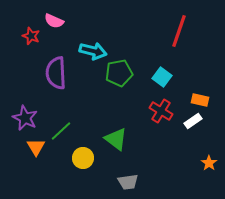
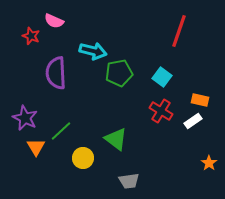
gray trapezoid: moved 1 px right, 1 px up
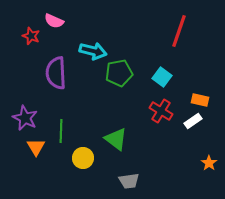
green line: rotated 45 degrees counterclockwise
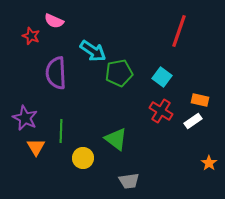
cyan arrow: rotated 20 degrees clockwise
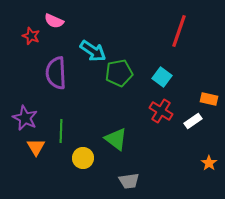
orange rectangle: moved 9 px right, 1 px up
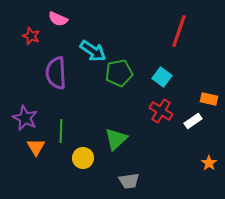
pink semicircle: moved 4 px right, 2 px up
green triangle: rotated 40 degrees clockwise
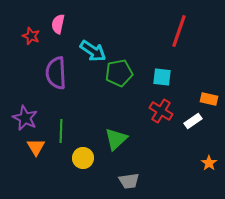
pink semicircle: moved 5 px down; rotated 78 degrees clockwise
cyan square: rotated 30 degrees counterclockwise
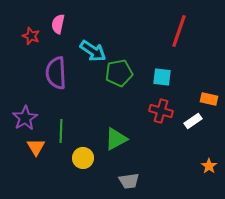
red cross: rotated 15 degrees counterclockwise
purple star: rotated 15 degrees clockwise
green triangle: rotated 15 degrees clockwise
orange star: moved 3 px down
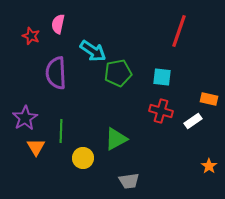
green pentagon: moved 1 px left
